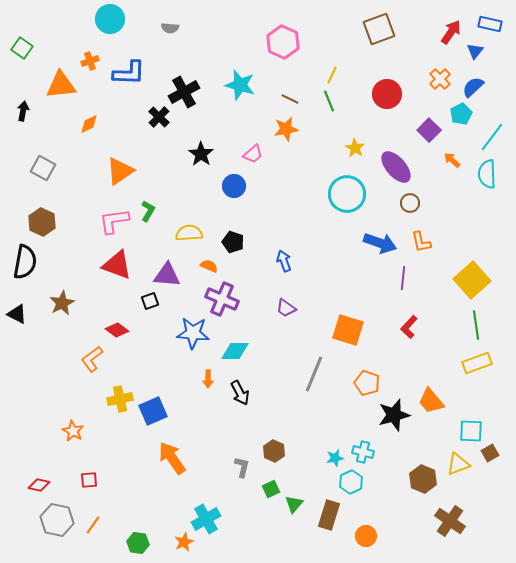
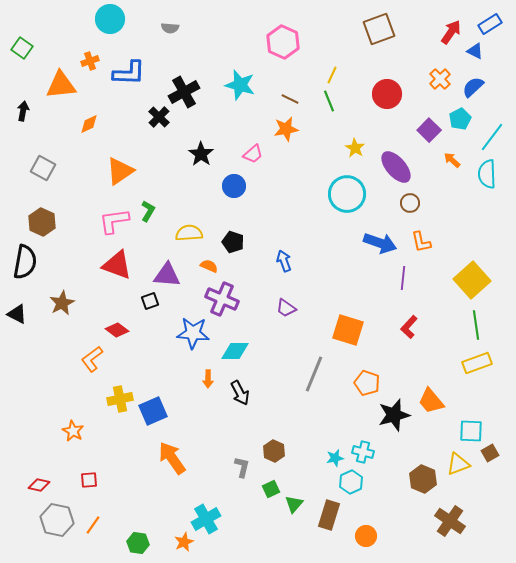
blue rectangle at (490, 24): rotated 45 degrees counterclockwise
blue triangle at (475, 51): rotated 42 degrees counterclockwise
cyan pentagon at (461, 114): moved 1 px left, 5 px down
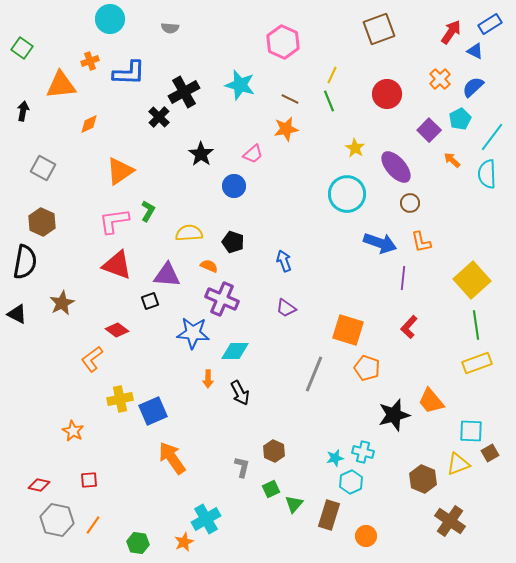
orange pentagon at (367, 383): moved 15 px up
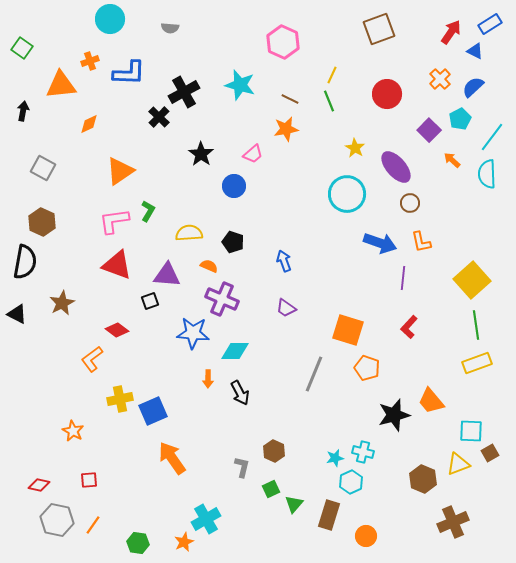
brown cross at (450, 521): moved 3 px right, 1 px down; rotated 32 degrees clockwise
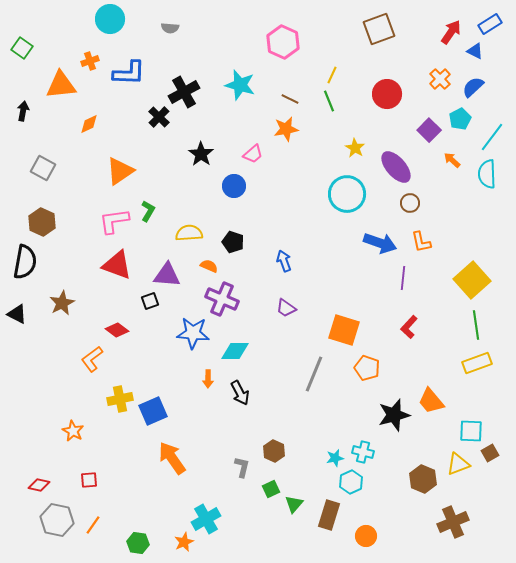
orange square at (348, 330): moved 4 px left
